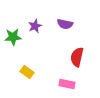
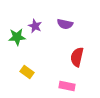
purple star: rotated 24 degrees counterclockwise
green star: moved 4 px right
pink rectangle: moved 2 px down
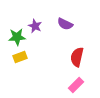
purple semicircle: rotated 14 degrees clockwise
yellow rectangle: moved 7 px left, 15 px up; rotated 56 degrees counterclockwise
pink rectangle: moved 9 px right, 1 px up; rotated 56 degrees counterclockwise
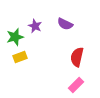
green star: moved 2 px left; rotated 12 degrees counterclockwise
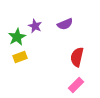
purple semicircle: rotated 49 degrees counterclockwise
green star: moved 2 px right; rotated 12 degrees counterclockwise
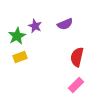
green star: moved 1 px up
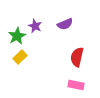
yellow rectangle: rotated 24 degrees counterclockwise
pink rectangle: rotated 56 degrees clockwise
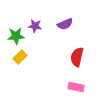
purple star: rotated 16 degrees counterclockwise
green star: moved 1 px left; rotated 24 degrees clockwise
pink rectangle: moved 2 px down
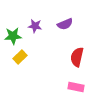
green star: moved 3 px left
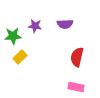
purple semicircle: rotated 21 degrees clockwise
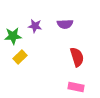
red semicircle: rotated 150 degrees clockwise
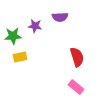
purple semicircle: moved 5 px left, 7 px up
yellow rectangle: rotated 32 degrees clockwise
pink rectangle: rotated 28 degrees clockwise
